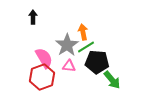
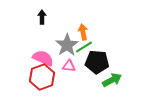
black arrow: moved 9 px right
green line: moved 2 px left
pink semicircle: moved 1 px left; rotated 35 degrees counterclockwise
green arrow: rotated 78 degrees counterclockwise
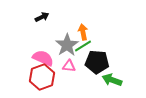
black arrow: rotated 64 degrees clockwise
green line: moved 1 px left, 1 px up
green arrow: rotated 132 degrees counterclockwise
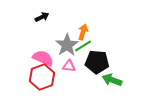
orange arrow: rotated 28 degrees clockwise
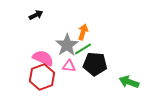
black arrow: moved 6 px left, 2 px up
green line: moved 3 px down
black pentagon: moved 2 px left, 2 px down
green arrow: moved 17 px right, 2 px down
